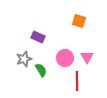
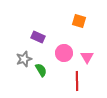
pink circle: moved 1 px left, 5 px up
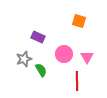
pink circle: moved 1 px down
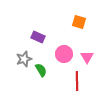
orange square: moved 1 px down
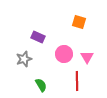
green semicircle: moved 15 px down
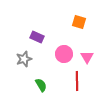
purple rectangle: moved 1 px left
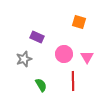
red line: moved 4 px left
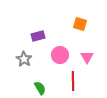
orange square: moved 1 px right, 2 px down
purple rectangle: moved 1 px right, 1 px up; rotated 40 degrees counterclockwise
pink circle: moved 4 px left, 1 px down
gray star: rotated 21 degrees counterclockwise
green semicircle: moved 1 px left, 3 px down
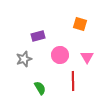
gray star: rotated 21 degrees clockwise
